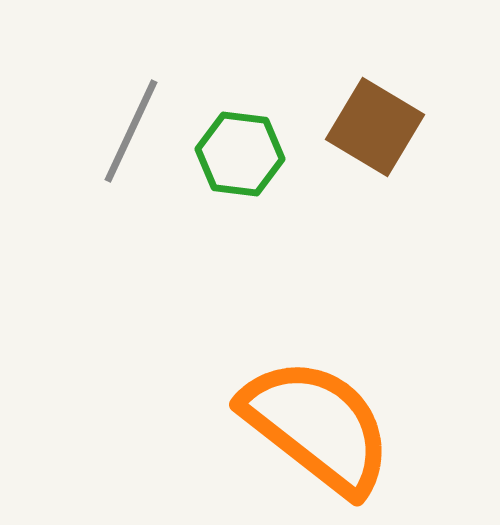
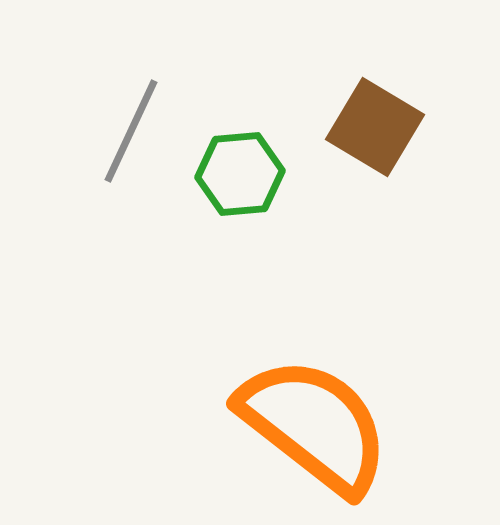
green hexagon: moved 20 px down; rotated 12 degrees counterclockwise
orange semicircle: moved 3 px left, 1 px up
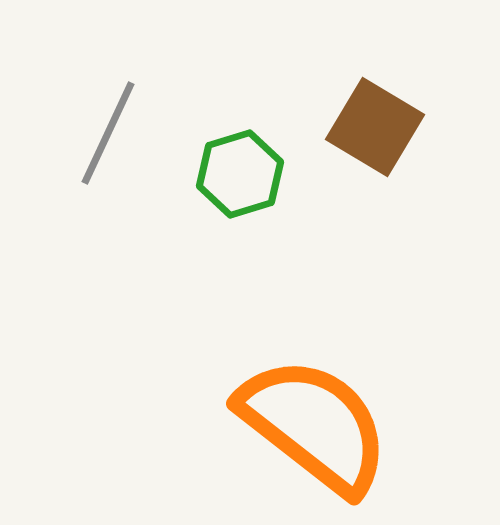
gray line: moved 23 px left, 2 px down
green hexagon: rotated 12 degrees counterclockwise
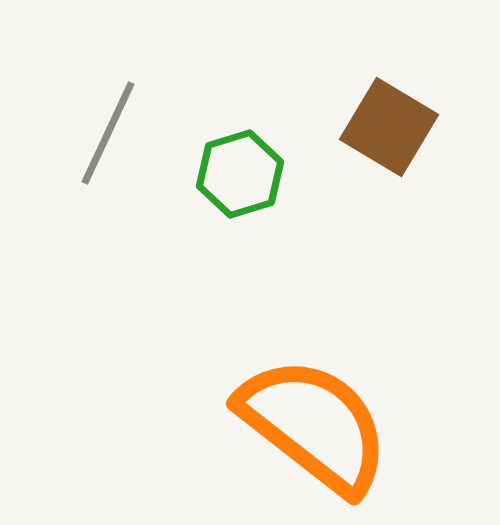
brown square: moved 14 px right
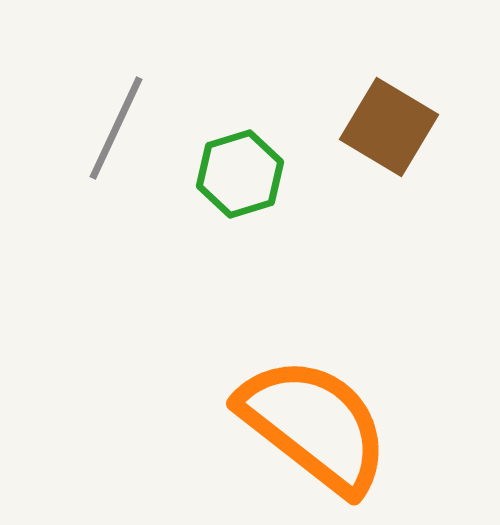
gray line: moved 8 px right, 5 px up
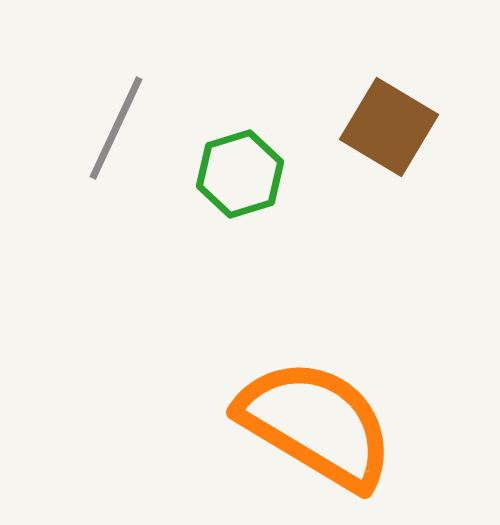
orange semicircle: moved 2 px right, 1 px up; rotated 7 degrees counterclockwise
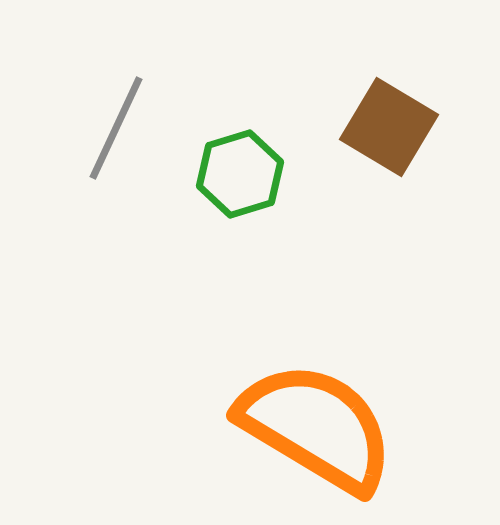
orange semicircle: moved 3 px down
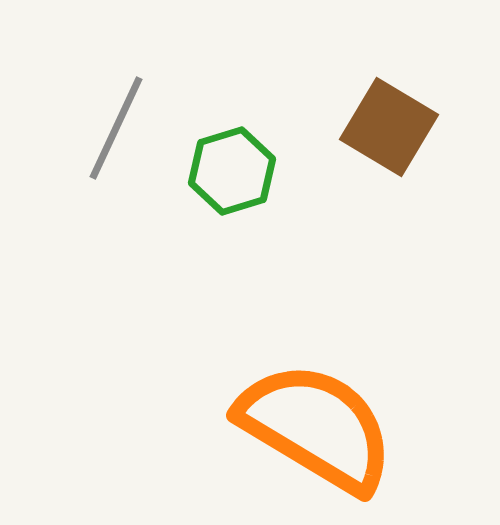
green hexagon: moved 8 px left, 3 px up
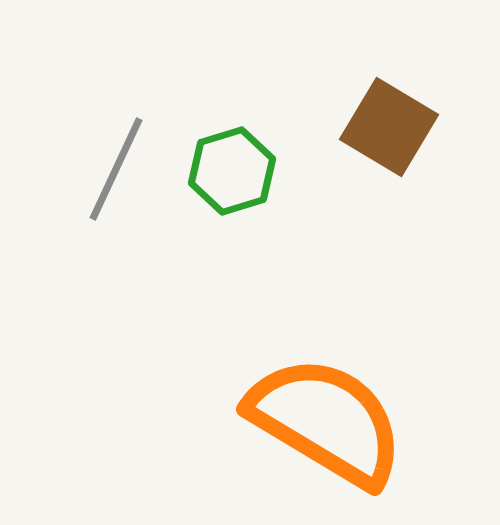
gray line: moved 41 px down
orange semicircle: moved 10 px right, 6 px up
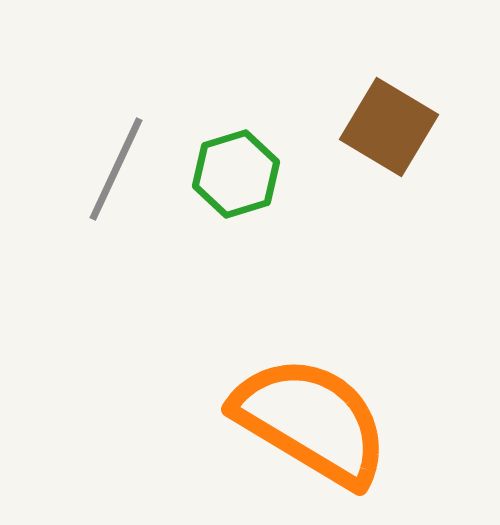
green hexagon: moved 4 px right, 3 px down
orange semicircle: moved 15 px left
